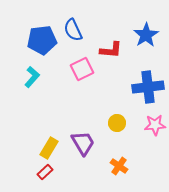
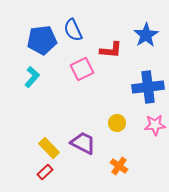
purple trapezoid: rotated 32 degrees counterclockwise
yellow rectangle: rotated 75 degrees counterclockwise
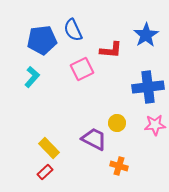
purple trapezoid: moved 11 px right, 4 px up
orange cross: rotated 18 degrees counterclockwise
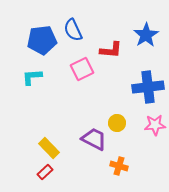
cyan L-shape: rotated 135 degrees counterclockwise
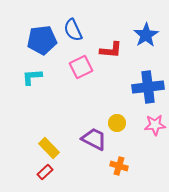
pink square: moved 1 px left, 2 px up
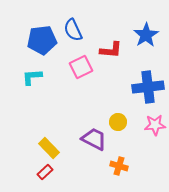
yellow circle: moved 1 px right, 1 px up
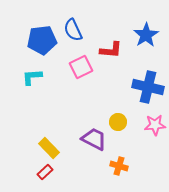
blue cross: rotated 20 degrees clockwise
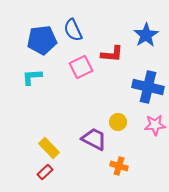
red L-shape: moved 1 px right, 4 px down
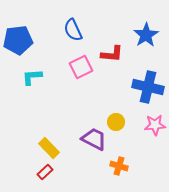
blue pentagon: moved 24 px left
yellow circle: moved 2 px left
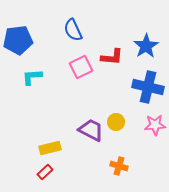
blue star: moved 11 px down
red L-shape: moved 3 px down
purple trapezoid: moved 3 px left, 9 px up
yellow rectangle: moved 1 px right; rotated 60 degrees counterclockwise
